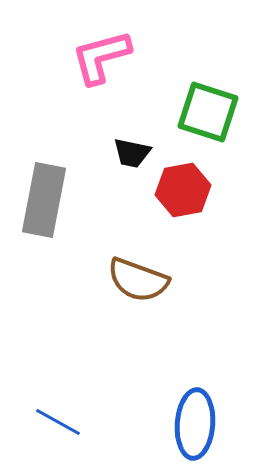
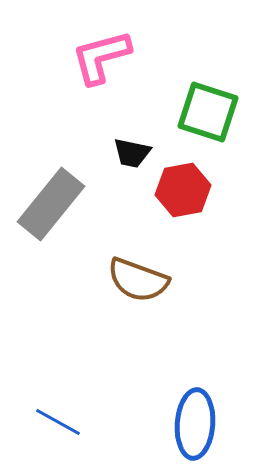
gray rectangle: moved 7 px right, 4 px down; rotated 28 degrees clockwise
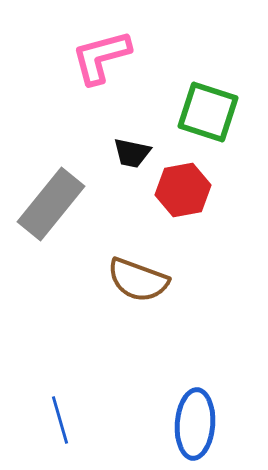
blue line: moved 2 px right, 2 px up; rotated 45 degrees clockwise
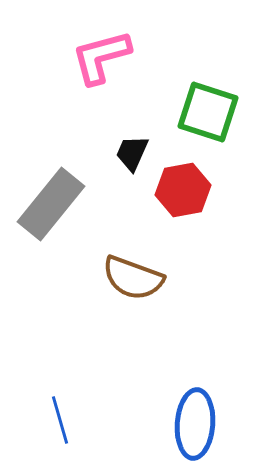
black trapezoid: rotated 102 degrees clockwise
brown semicircle: moved 5 px left, 2 px up
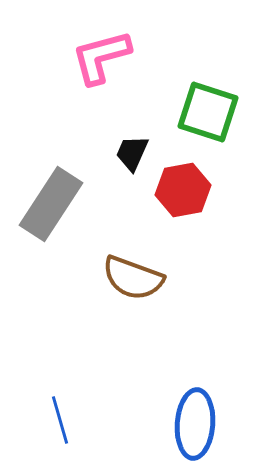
gray rectangle: rotated 6 degrees counterclockwise
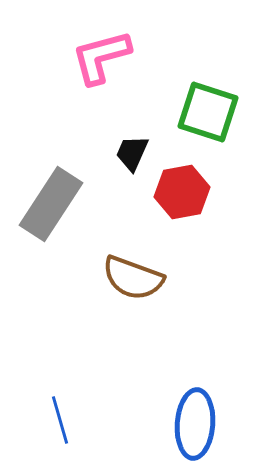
red hexagon: moved 1 px left, 2 px down
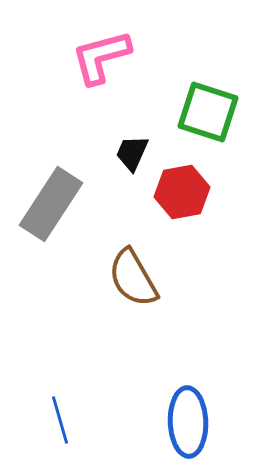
brown semicircle: rotated 40 degrees clockwise
blue ellipse: moved 7 px left, 2 px up; rotated 6 degrees counterclockwise
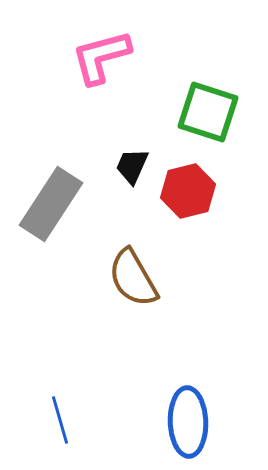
black trapezoid: moved 13 px down
red hexagon: moved 6 px right, 1 px up; rotated 4 degrees counterclockwise
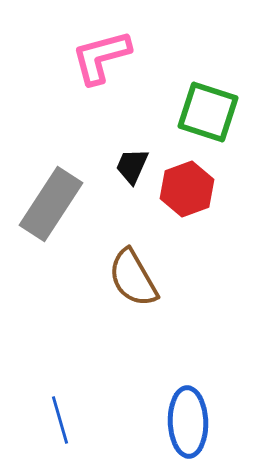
red hexagon: moved 1 px left, 2 px up; rotated 6 degrees counterclockwise
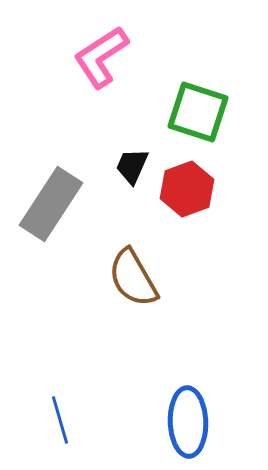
pink L-shape: rotated 18 degrees counterclockwise
green square: moved 10 px left
